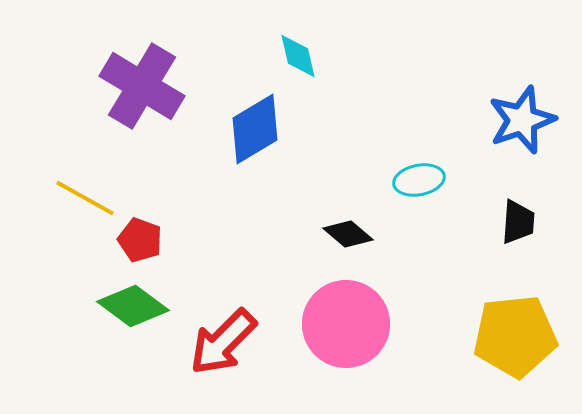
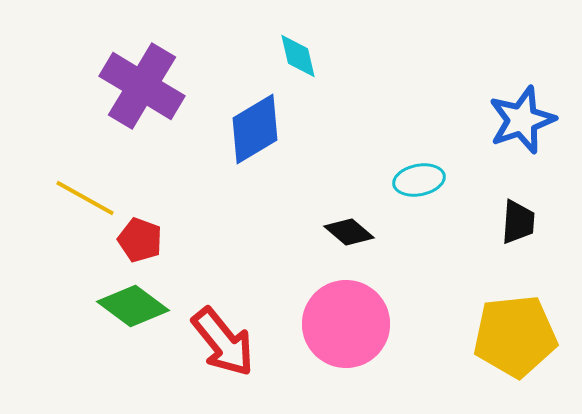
black diamond: moved 1 px right, 2 px up
red arrow: rotated 84 degrees counterclockwise
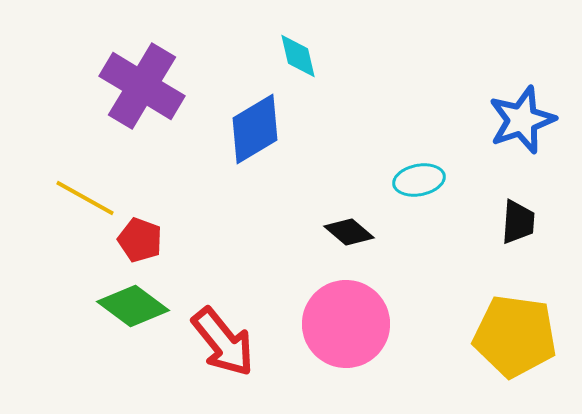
yellow pentagon: rotated 14 degrees clockwise
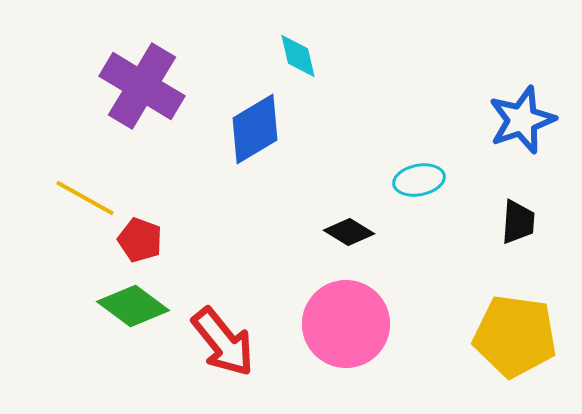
black diamond: rotated 9 degrees counterclockwise
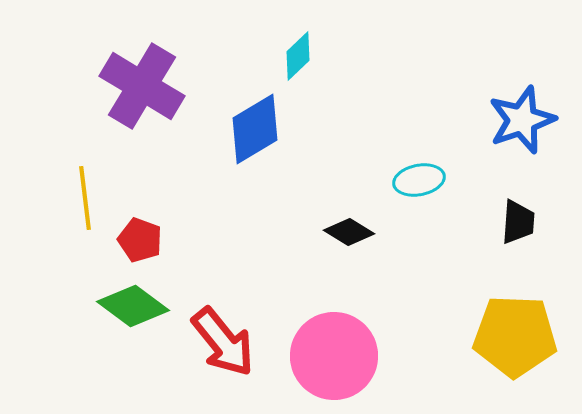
cyan diamond: rotated 60 degrees clockwise
yellow line: rotated 54 degrees clockwise
pink circle: moved 12 px left, 32 px down
yellow pentagon: rotated 6 degrees counterclockwise
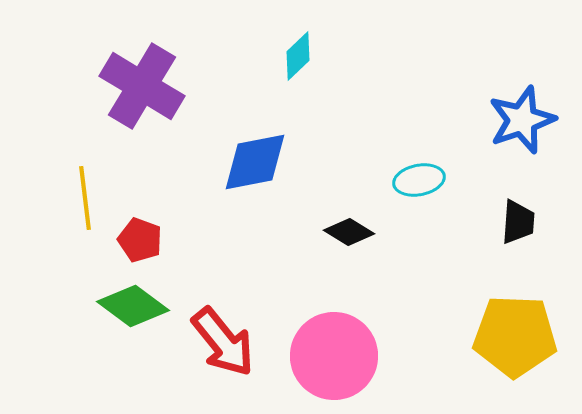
blue diamond: moved 33 px down; rotated 20 degrees clockwise
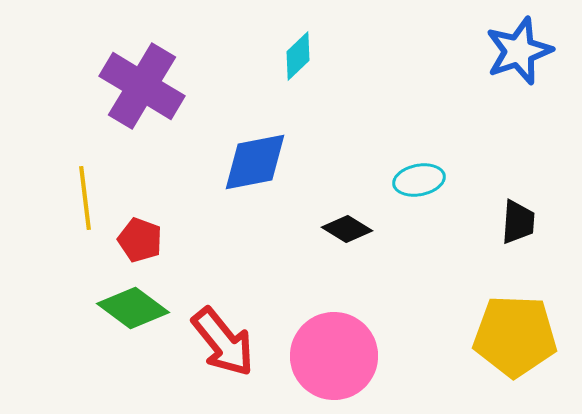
blue star: moved 3 px left, 69 px up
black diamond: moved 2 px left, 3 px up
green diamond: moved 2 px down
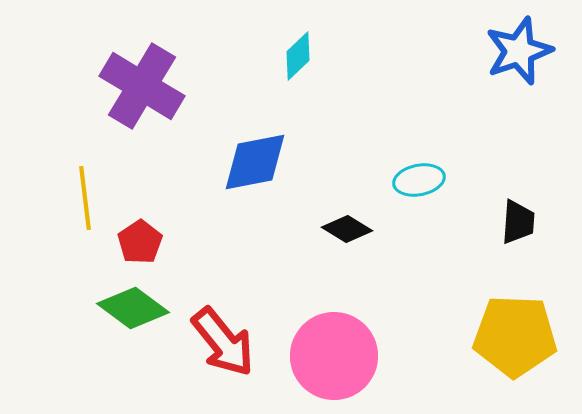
red pentagon: moved 2 px down; rotated 18 degrees clockwise
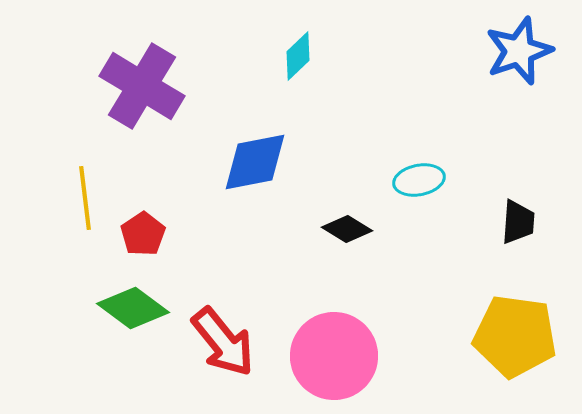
red pentagon: moved 3 px right, 8 px up
yellow pentagon: rotated 6 degrees clockwise
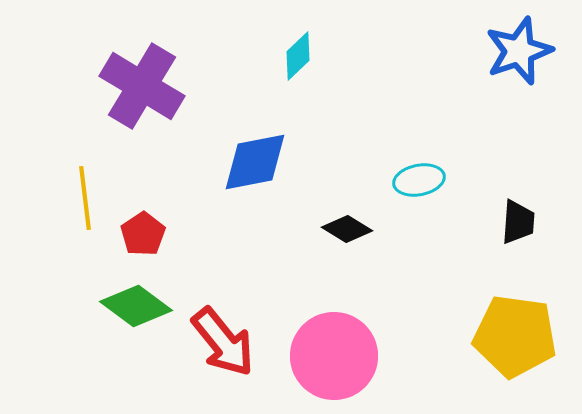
green diamond: moved 3 px right, 2 px up
